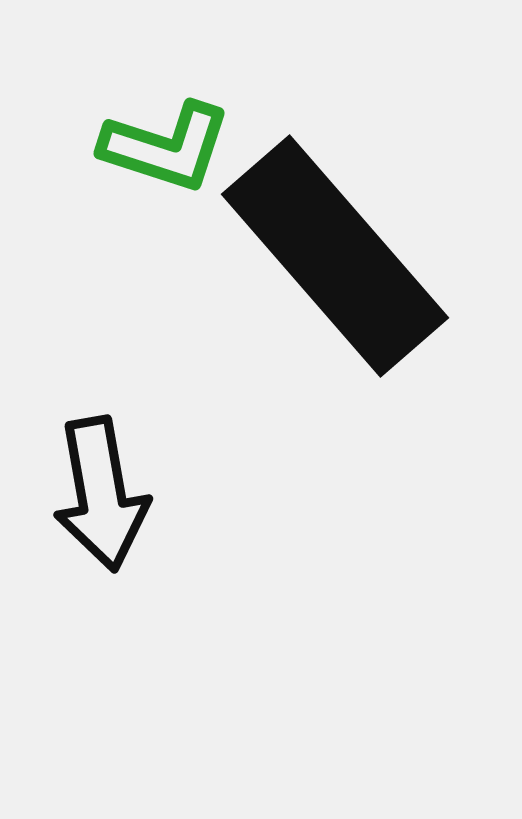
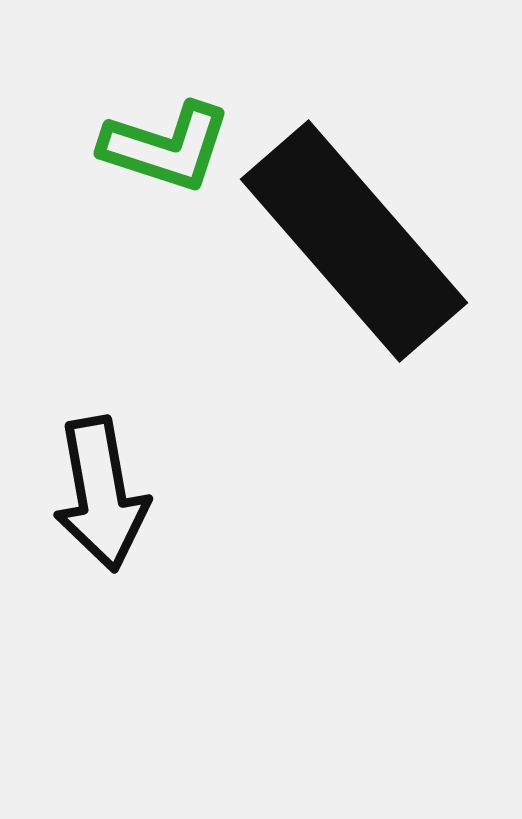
black rectangle: moved 19 px right, 15 px up
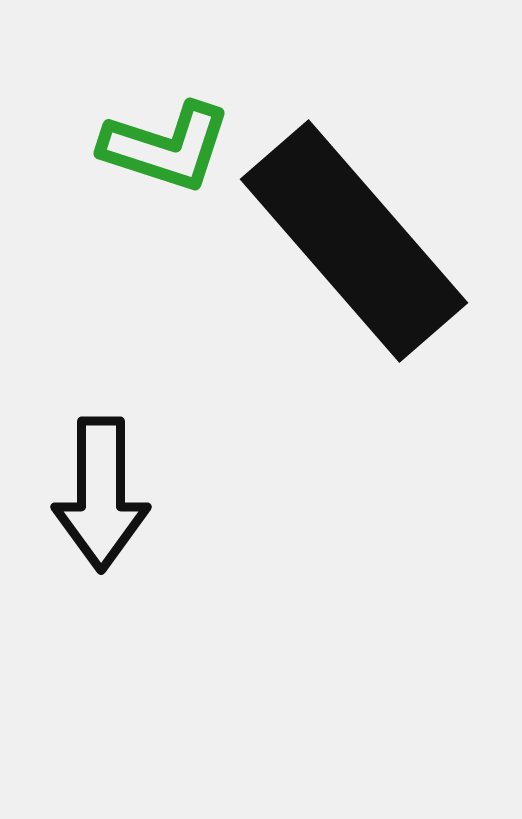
black arrow: rotated 10 degrees clockwise
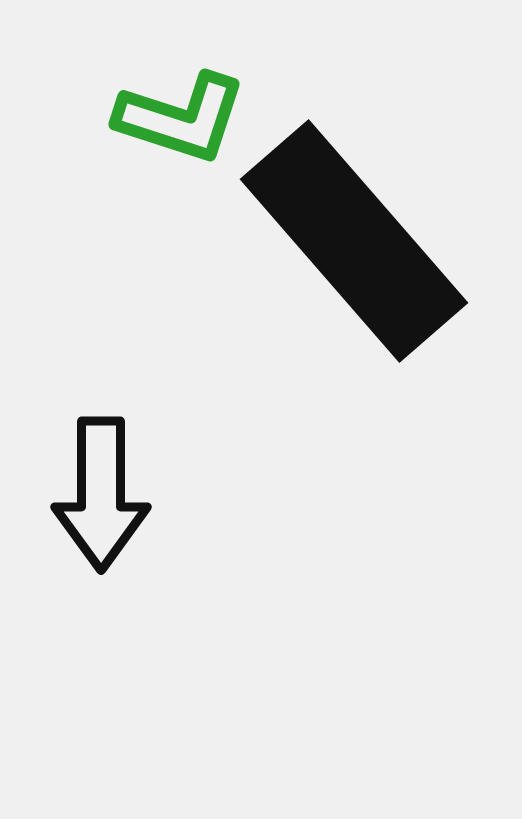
green L-shape: moved 15 px right, 29 px up
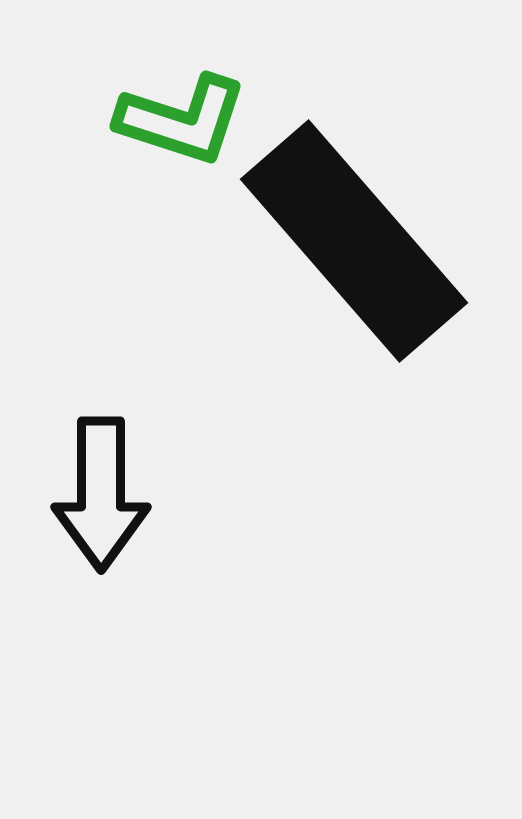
green L-shape: moved 1 px right, 2 px down
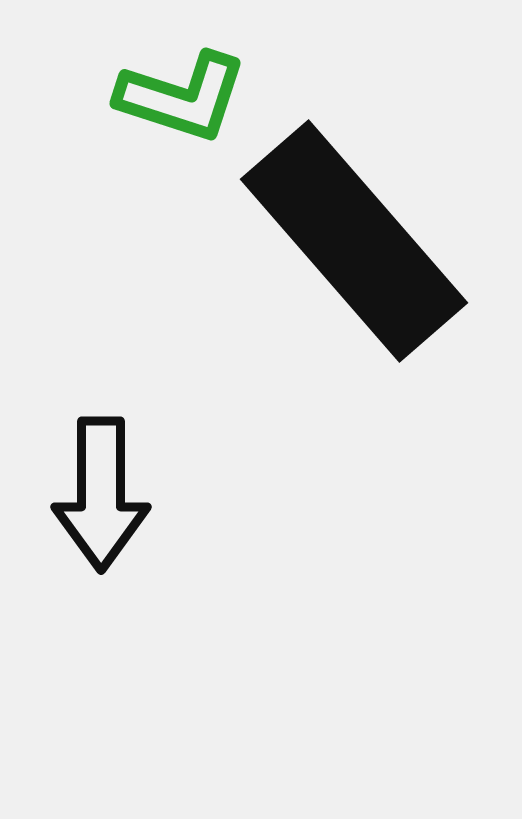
green L-shape: moved 23 px up
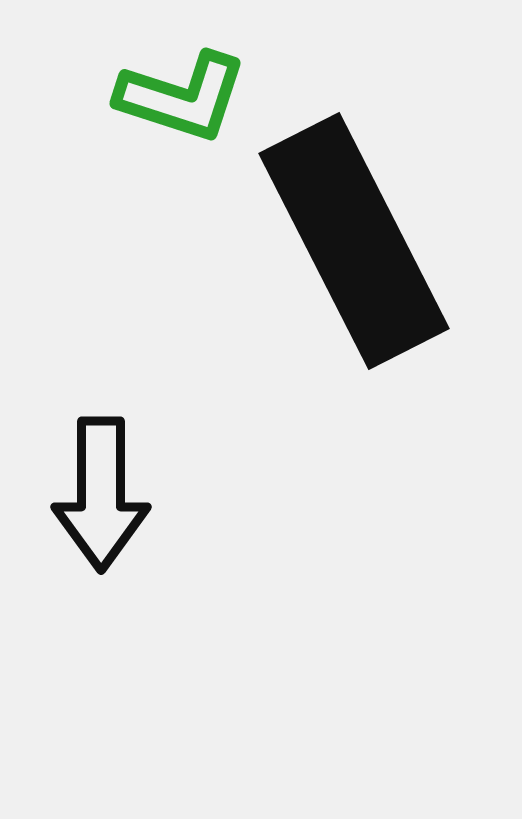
black rectangle: rotated 14 degrees clockwise
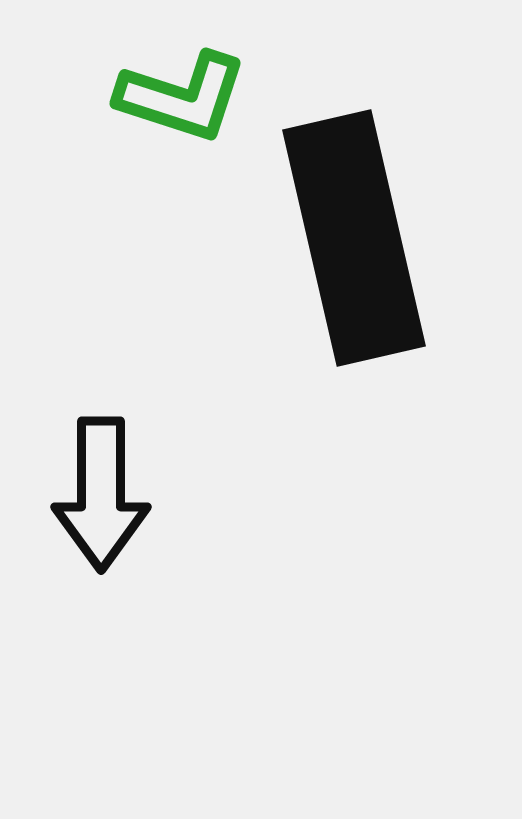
black rectangle: moved 3 px up; rotated 14 degrees clockwise
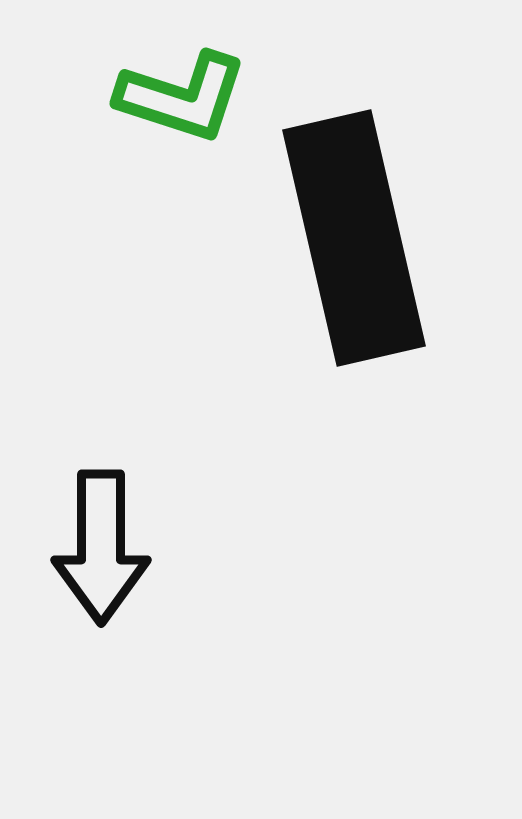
black arrow: moved 53 px down
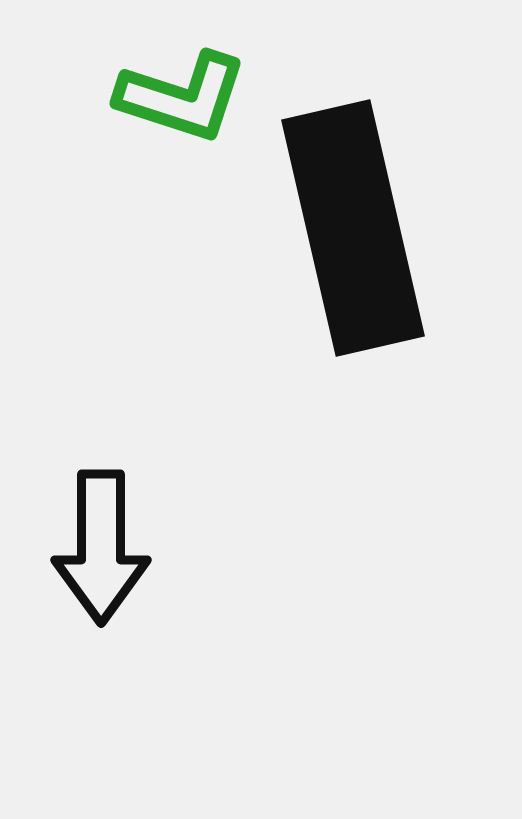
black rectangle: moved 1 px left, 10 px up
